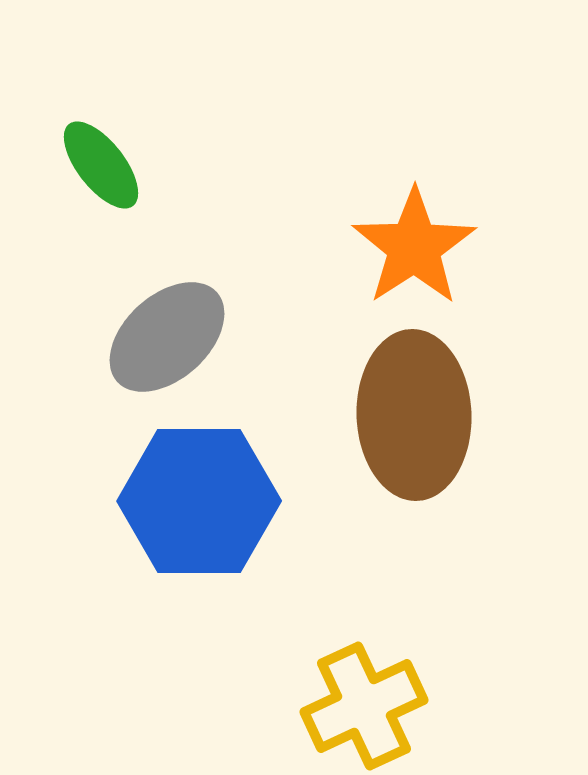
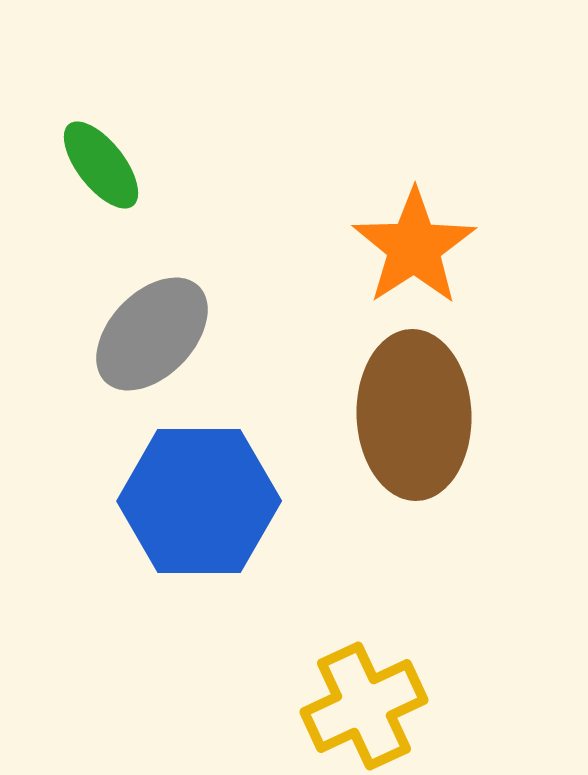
gray ellipse: moved 15 px left, 3 px up; rotated 4 degrees counterclockwise
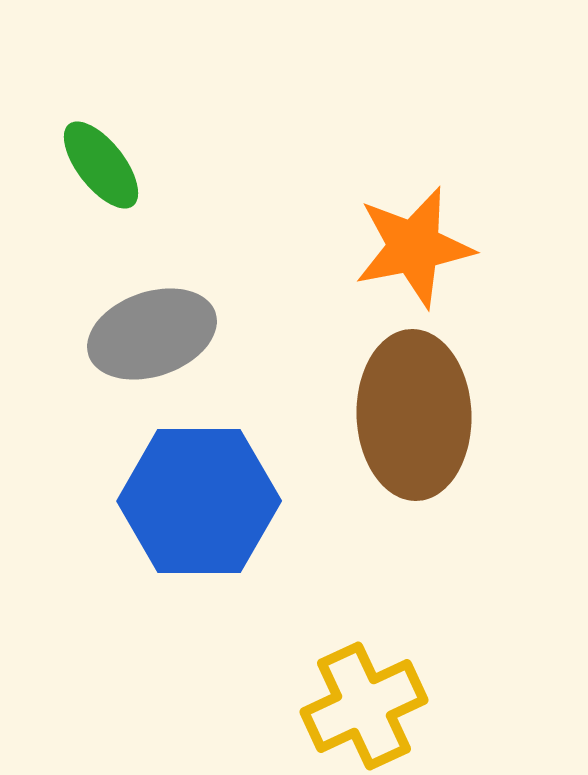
orange star: rotated 22 degrees clockwise
gray ellipse: rotated 27 degrees clockwise
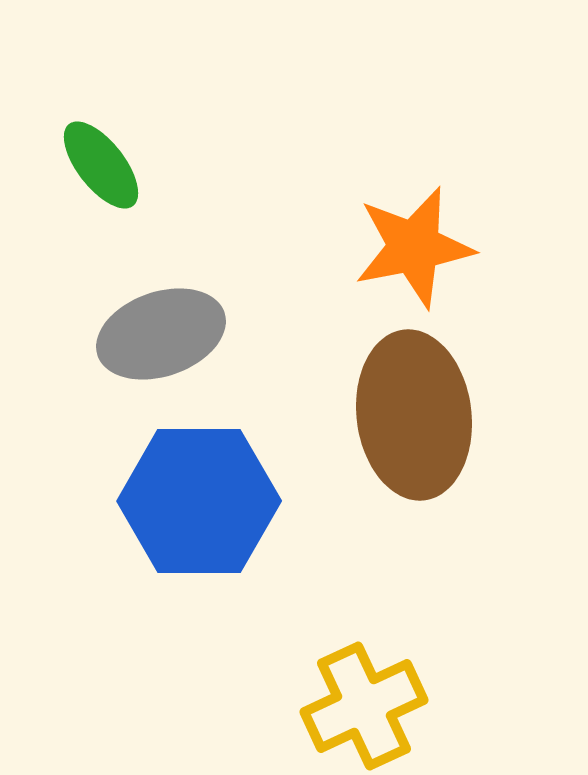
gray ellipse: moved 9 px right
brown ellipse: rotated 5 degrees counterclockwise
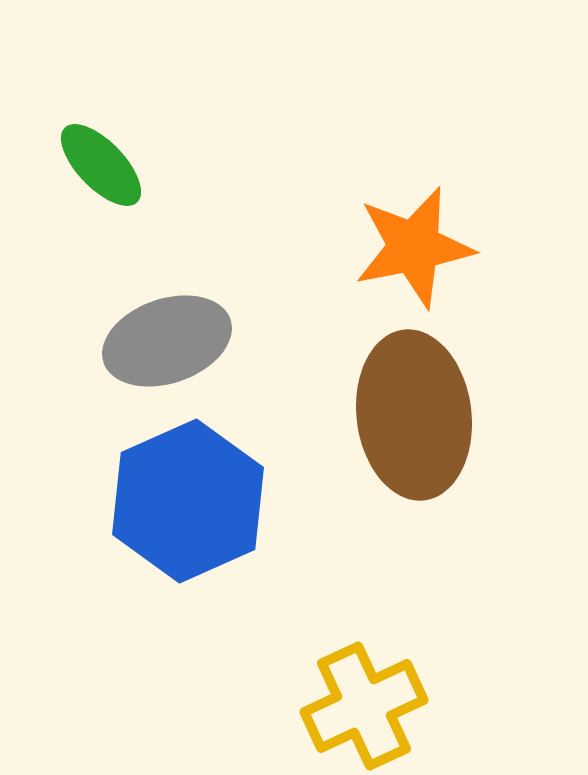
green ellipse: rotated 6 degrees counterclockwise
gray ellipse: moved 6 px right, 7 px down
blue hexagon: moved 11 px left; rotated 24 degrees counterclockwise
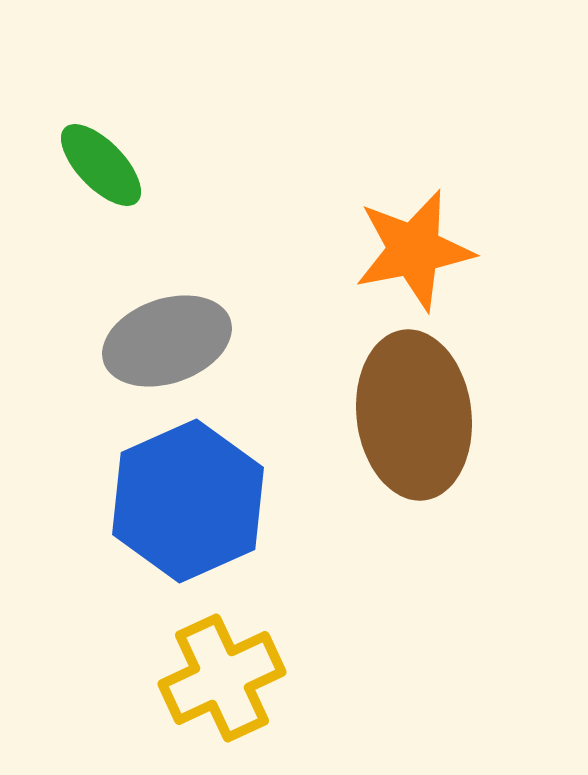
orange star: moved 3 px down
yellow cross: moved 142 px left, 28 px up
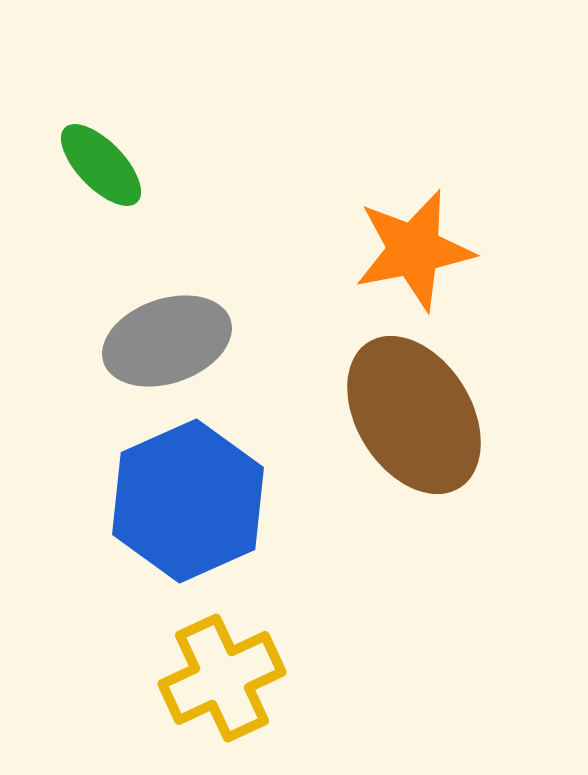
brown ellipse: rotated 25 degrees counterclockwise
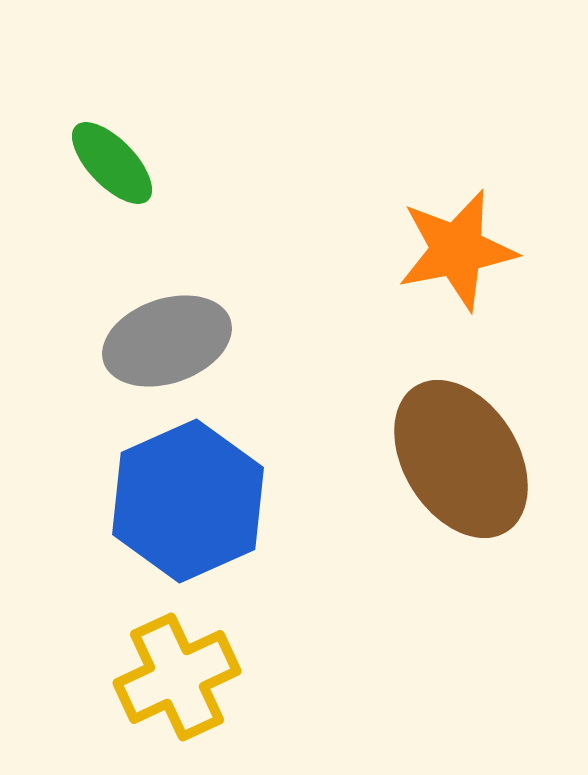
green ellipse: moved 11 px right, 2 px up
orange star: moved 43 px right
brown ellipse: moved 47 px right, 44 px down
yellow cross: moved 45 px left, 1 px up
